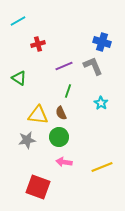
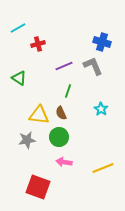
cyan line: moved 7 px down
cyan star: moved 6 px down
yellow triangle: moved 1 px right
yellow line: moved 1 px right, 1 px down
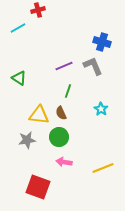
red cross: moved 34 px up
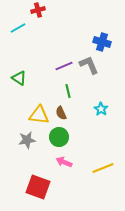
gray L-shape: moved 4 px left, 1 px up
green line: rotated 32 degrees counterclockwise
pink arrow: rotated 14 degrees clockwise
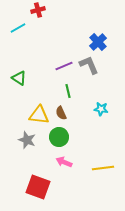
blue cross: moved 4 px left; rotated 30 degrees clockwise
cyan star: rotated 24 degrees counterclockwise
gray star: rotated 30 degrees clockwise
yellow line: rotated 15 degrees clockwise
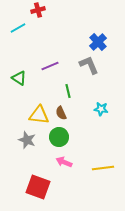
purple line: moved 14 px left
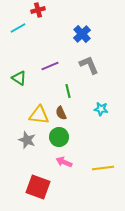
blue cross: moved 16 px left, 8 px up
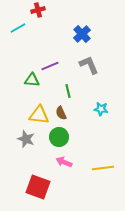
green triangle: moved 13 px right, 2 px down; rotated 28 degrees counterclockwise
gray star: moved 1 px left, 1 px up
